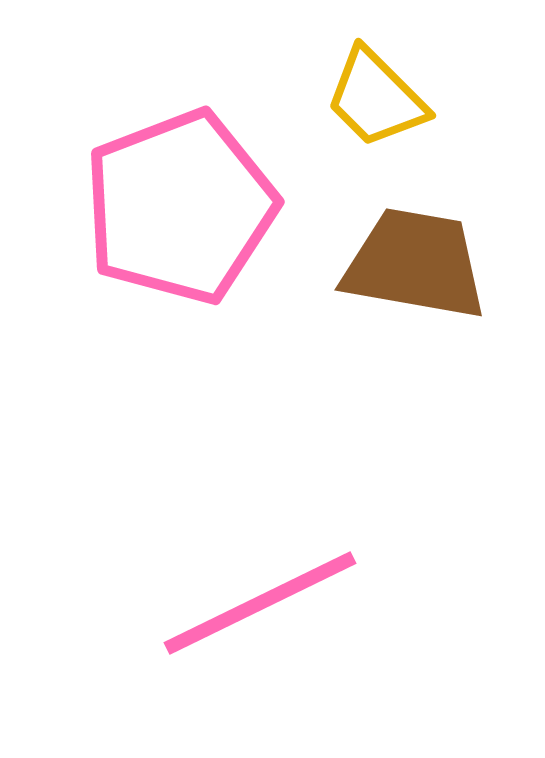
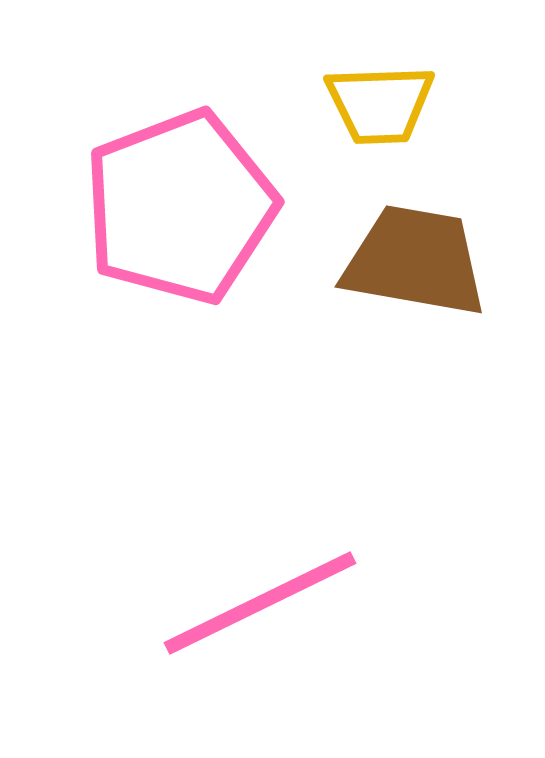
yellow trapezoid: moved 4 px right, 6 px down; rotated 47 degrees counterclockwise
brown trapezoid: moved 3 px up
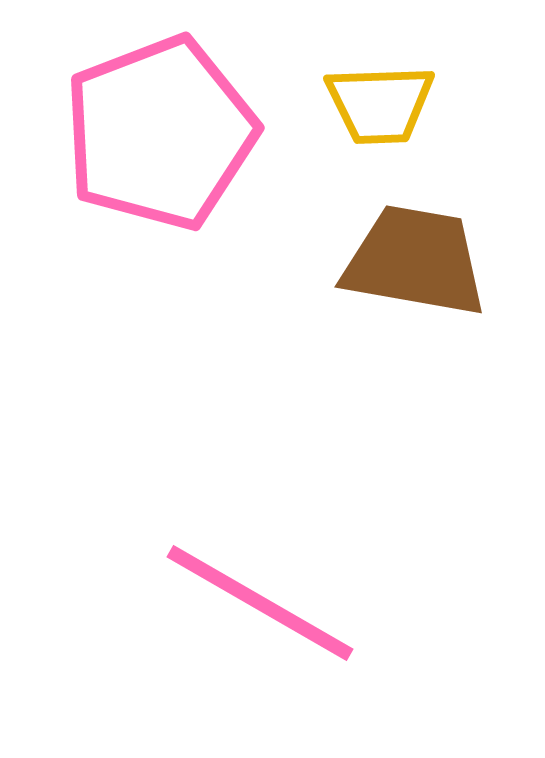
pink pentagon: moved 20 px left, 74 px up
pink line: rotated 56 degrees clockwise
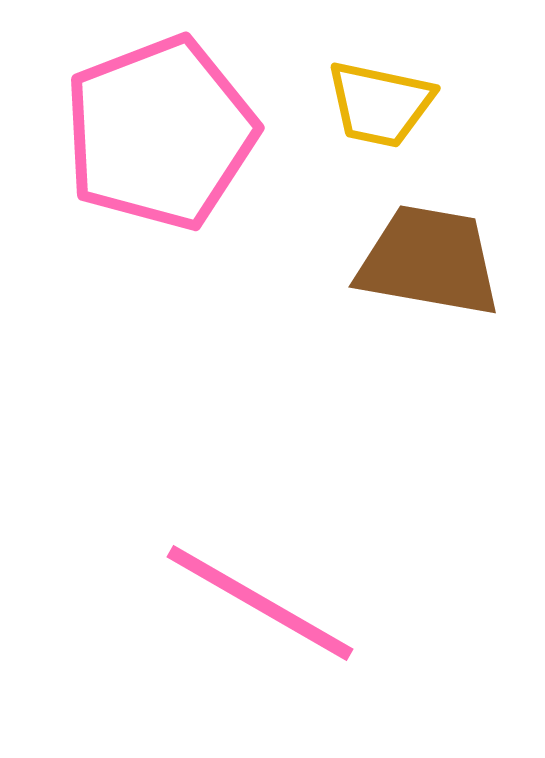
yellow trapezoid: rotated 14 degrees clockwise
brown trapezoid: moved 14 px right
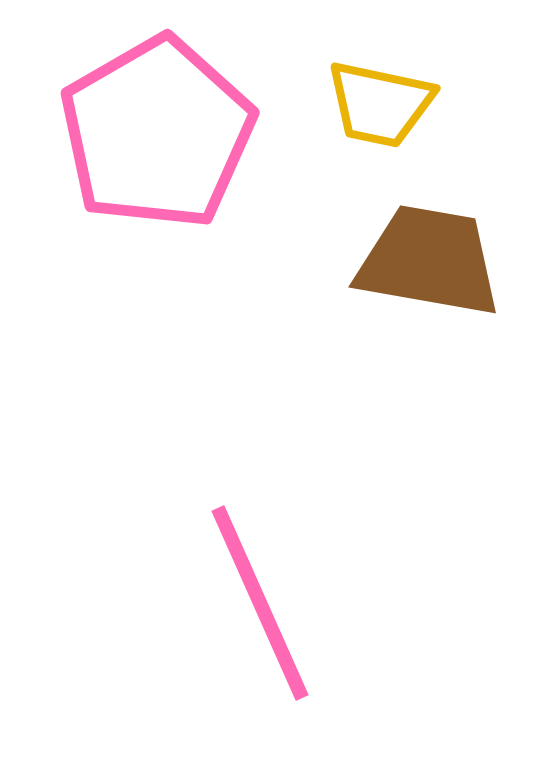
pink pentagon: moved 3 px left; rotated 9 degrees counterclockwise
pink line: rotated 36 degrees clockwise
